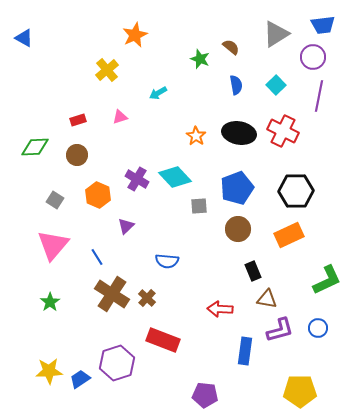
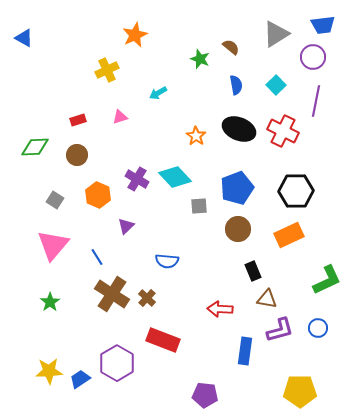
yellow cross at (107, 70): rotated 15 degrees clockwise
purple line at (319, 96): moved 3 px left, 5 px down
black ellipse at (239, 133): moved 4 px up; rotated 12 degrees clockwise
purple hexagon at (117, 363): rotated 12 degrees counterclockwise
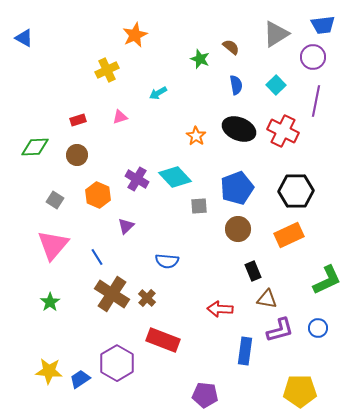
yellow star at (49, 371): rotated 8 degrees clockwise
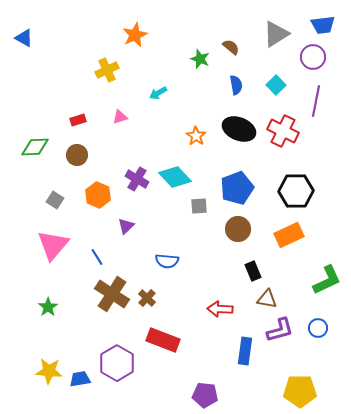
green star at (50, 302): moved 2 px left, 5 px down
blue trapezoid at (80, 379): rotated 25 degrees clockwise
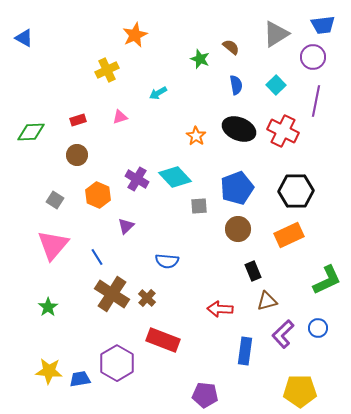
green diamond at (35, 147): moved 4 px left, 15 px up
brown triangle at (267, 299): moved 2 px down; rotated 25 degrees counterclockwise
purple L-shape at (280, 330): moved 3 px right, 4 px down; rotated 152 degrees clockwise
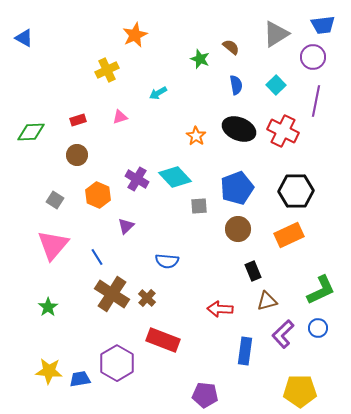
green L-shape at (327, 280): moved 6 px left, 10 px down
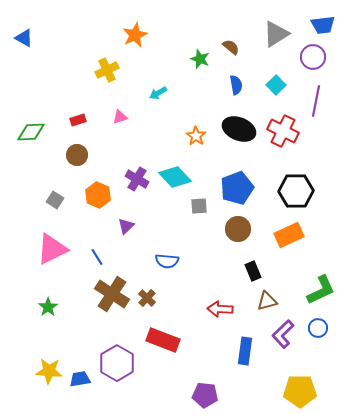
pink triangle at (53, 245): moved 1 px left, 4 px down; rotated 24 degrees clockwise
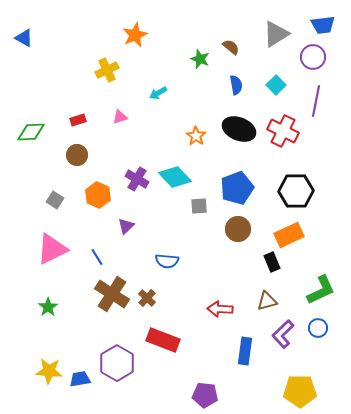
black rectangle at (253, 271): moved 19 px right, 9 px up
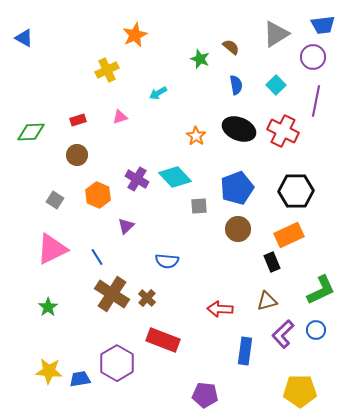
blue circle at (318, 328): moved 2 px left, 2 px down
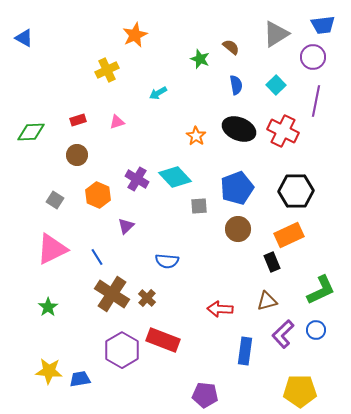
pink triangle at (120, 117): moved 3 px left, 5 px down
purple hexagon at (117, 363): moved 5 px right, 13 px up
